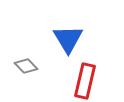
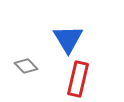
red rectangle: moved 7 px left, 2 px up
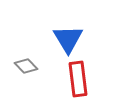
red rectangle: rotated 20 degrees counterclockwise
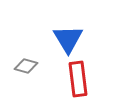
gray diamond: rotated 30 degrees counterclockwise
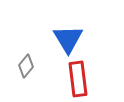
gray diamond: rotated 65 degrees counterclockwise
